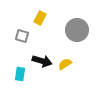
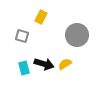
yellow rectangle: moved 1 px right, 1 px up
gray circle: moved 5 px down
black arrow: moved 2 px right, 3 px down
cyan rectangle: moved 4 px right, 6 px up; rotated 24 degrees counterclockwise
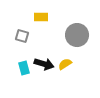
yellow rectangle: rotated 64 degrees clockwise
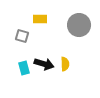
yellow rectangle: moved 1 px left, 2 px down
gray circle: moved 2 px right, 10 px up
yellow semicircle: rotated 120 degrees clockwise
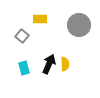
gray square: rotated 24 degrees clockwise
black arrow: moved 5 px right; rotated 84 degrees counterclockwise
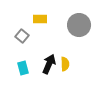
cyan rectangle: moved 1 px left
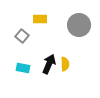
cyan rectangle: rotated 64 degrees counterclockwise
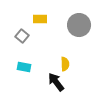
black arrow: moved 7 px right, 18 px down; rotated 60 degrees counterclockwise
cyan rectangle: moved 1 px right, 1 px up
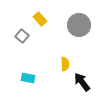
yellow rectangle: rotated 48 degrees clockwise
cyan rectangle: moved 4 px right, 11 px down
black arrow: moved 26 px right
